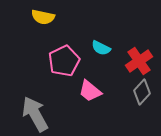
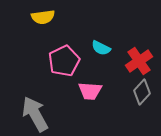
yellow semicircle: rotated 20 degrees counterclockwise
pink trapezoid: rotated 35 degrees counterclockwise
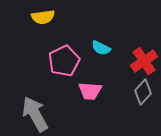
red cross: moved 5 px right
gray diamond: moved 1 px right
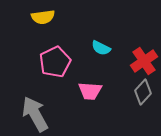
pink pentagon: moved 9 px left, 1 px down
